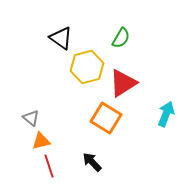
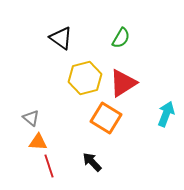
yellow hexagon: moved 2 px left, 11 px down
orange triangle: moved 3 px left, 1 px down; rotated 18 degrees clockwise
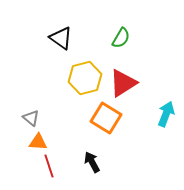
black arrow: rotated 15 degrees clockwise
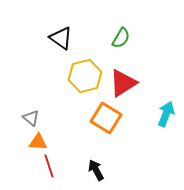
yellow hexagon: moved 2 px up
black arrow: moved 4 px right, 8 px down
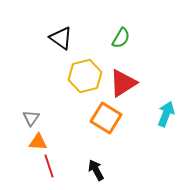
gray triangle: rotated 24 degrees clockwise
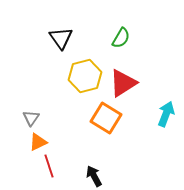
black triangle: rotated 20 degrees clockwise
orange triangle: rotated 30 degrees counterclockwise
black arrow: moved 2 px left, 6 px down
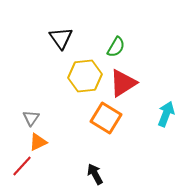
green semicircle: moved 5 px left, 9 px down
yellow hexagon: rotated 8 degrees clockwise
red line: moved 27 px left; rotated 60 degrees clockwise
black arrow: moved 1 px right, 2 px up
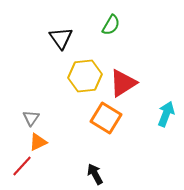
green semicircle: moved 5 px left, 22 px up
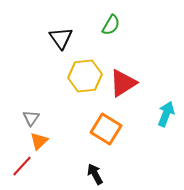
orange square: moved 11 px down
orange triangle: moved 1 px right, 1 px up; rotated 18 degrees counterclockwise
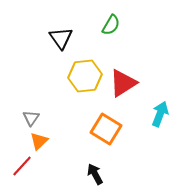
cyan arrow: moved 6 px left
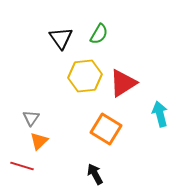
green semicircle: moved 12 px left, 9 px down
cyan arrow: rotated 35 degrees counterclockwise
red line: rotated 65 degrees clockwise
